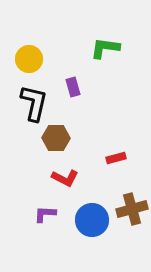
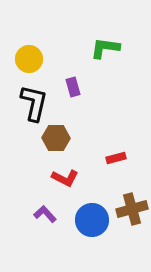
purple L-shape: rotated 45 degrees clockwise
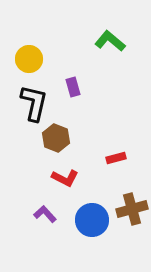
green L-shape: moved 5 px right, 7 px up; rotated 32 degrees clockwise
brown hexagon: rotated 20 degrees clockwise
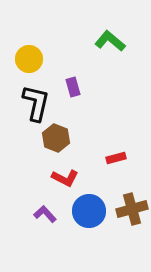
black L-shape: moved 2 px right
blue circle: moved 3 px left, 9 px up
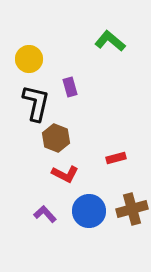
purple rectangle: moved 3 px left
red L-shape: moved 4 px up
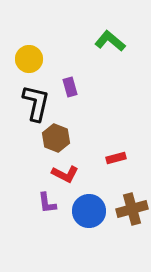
purple L-shape: moved 2 px right, 11 px up; rotated 145 degrees counterclockwise
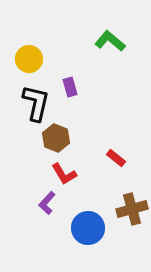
red rectangle: rotated 54 degrees clockwise
red L-shape: moved 1 px left; rotated 32 degrees clockwise
purple L-shape: rotated 50 degrees clockwise
blue circle: moved 1 px left, 17 px down
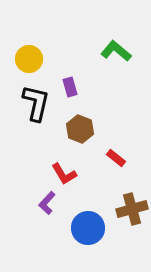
green L-shape: moved 6 px right, 10 px down
brown hexagon: moved 24 px right, 9 px up
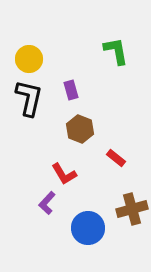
green L-shape: rotated 40 degrees clockwise
purple rectangle: moved 1 px right, 3 px down
black L-shape: moved 7 px left, 5 px up
